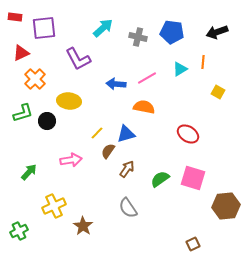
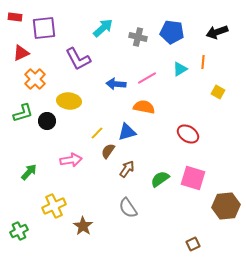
blue triangle: moved 1 px right, 2 px up
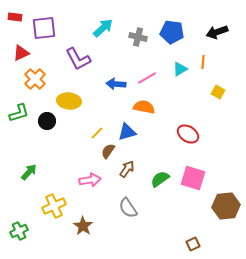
green L-shape: moved 4 px left
pink arrow: moved 19 px right, 20 px down
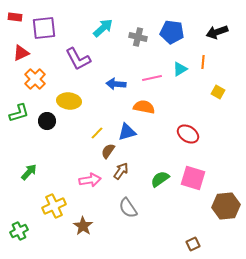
pink line: moved 5 px right; rotated 18 degrees clockwise
brown arrow: moved 6 px left, 2 px down
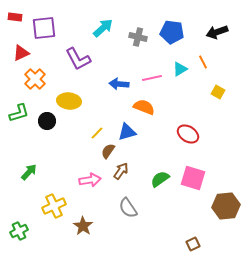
orange line: rotated 32 degrees counterclockwise
blue arrow: moved 3 px right
orange semicircle: rotated 10 degrees clockwise
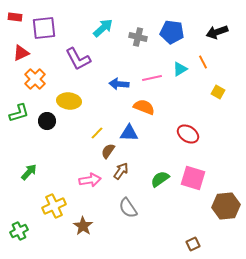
blue triangle: moved 2 px right, 1 px down; rotated 18 degrees clockwise
